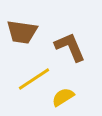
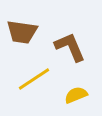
yellow semicircle: moved 13 px right, 2 px up; rotated 10 degrees clockwise
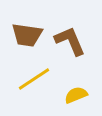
brown trapezoid: moved 5 px right, 3 px down
brown L-shape: moved 6 px up
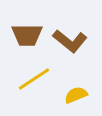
brown trapezoid: rotated 8 degrees counterclockwise
brown L-shape: rotated 152 degrees clockwise
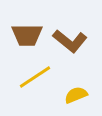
yellow line: moved 1 px right, 2 px up
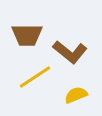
brown L-shape: moved 11 px down
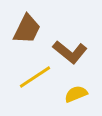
brown trapezoid: moved 6 px up; rotated 64 degrees counterclockwise
yellow semicircle: moved 1 px up
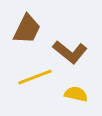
yellow line: rotated 12 degrees clockwise
yellow semicircle: rotated 35 degrees clockwise
